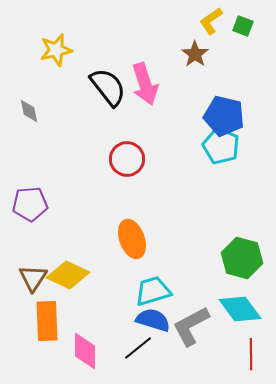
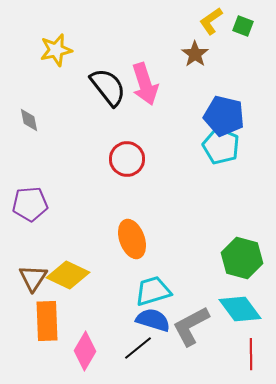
gray diamond: moved 9 px down
pink diamond: rotated 30 degrees clockwise
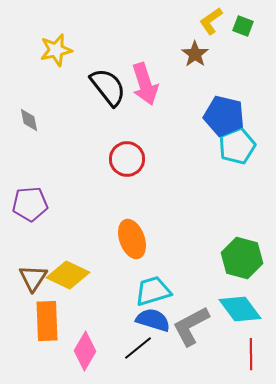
cyan pentagon: moved 16 px right; rotated 27 degrees clockwise
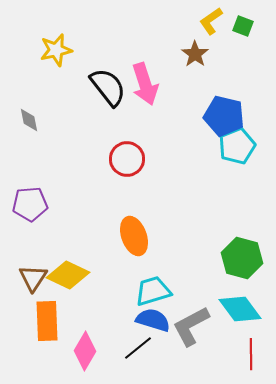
orange ellipse: moved 2 px right, 3 px up
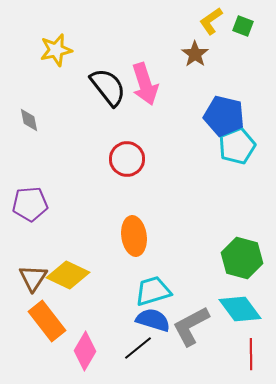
orange ellipse: rotated 12 degrees clockwise
orange rectangle: rotated 36 degrees counterclockwise
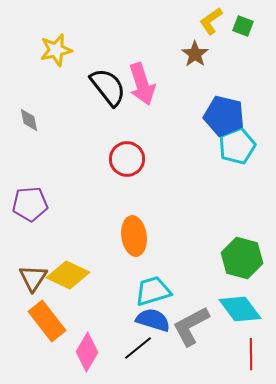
pink arrow: moved 3 px left
pink diamond: moved 2 px right, 1 px down
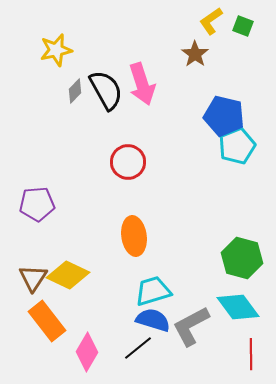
black semicircle: moved 2 px left, 3 px down; rotated 9 degrees clockwise
gray diamond: moved 46 px right, 29 px up; rotated 55 degrees clockwise
red circle: moved 1 px right, 3 px down
purple pentagon: moved 7 px right
cyan diamond: moved 2 px left, 2 px up
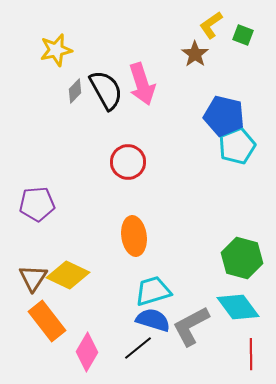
yellow L-shape: moved 4 px down
green square: moved 9 px down
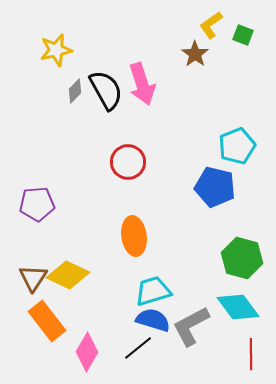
blue pentagon: moved 9 px left, 71 px down
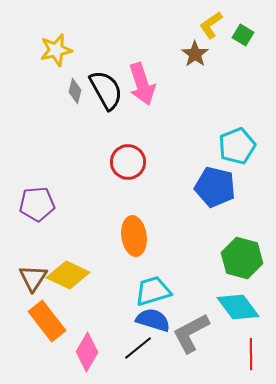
green square: rotated 10 degrees clockwise
gray diamond: rotated 30 degrees counterclockwise
gray L-shape: moved 7 px down
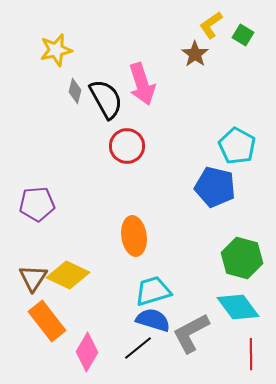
black semicircle: moved 9 px down
cyan pentagon: rotated 21 degrees counterclockwise
red circle: moved 1 px left, 16 px up
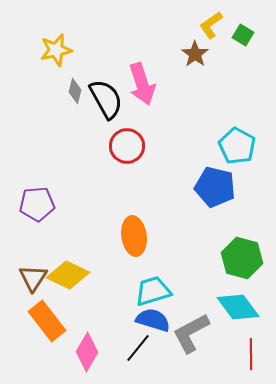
black line: rotated 12 degrees counterclockwise
